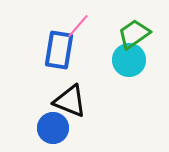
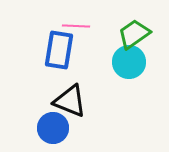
pink line: moved 2 px left; rotated 52 degrees clockwise
cyan circle: moved 2 px down
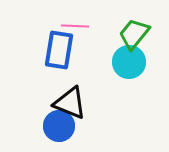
pink line: moved 1 px left
green trapezoid: rotated 16 degrees counterclockwise
black triangle: moved 2 px down
blue circle: moved 6 px right, 2 px up
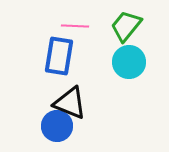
green trapezoid: moved 8 px left, 8 px up
blue rectangle: moved 6 px down
blue circle: moved 2 px left
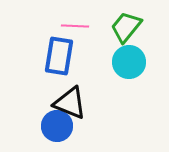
green trapezoid: moved 1 px down
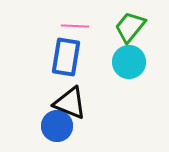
green trapezoid: moved 4 px right
blue rectangle: moved 7 px right, 1 px down
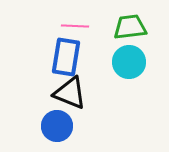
green trapezoid: rotated 44 degrees clockwise
black triangle: moved 10 px up
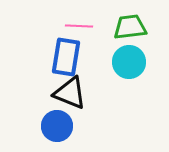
pink line: moved 4 px right
